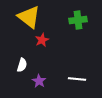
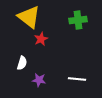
red star: moved 1 px left, 1 px up
white semicircle: moved 2 px up
purple star: moved 1 px up; rotated 24 degrees counterclockwise
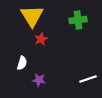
yellow triangle: moved 3 px right, 1 px up; rotated 20 degrees clockwise
white line: moved 11 px right; rotated 24 degrees counterclockwise
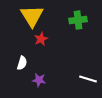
white line: rotated 36 degrees clockwise
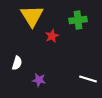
red star: moved 11 px right, 3 px up
white semicircle: moved 5 px left
